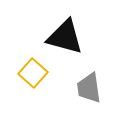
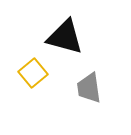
yellow square: rotated 8 degrees clockwise
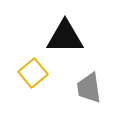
black triangle: rotated 15 degrees counterclockwise
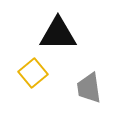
black triangle: moved 7 px left, 3 px up
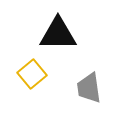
yellow square: moved 1 px left, 1 px down
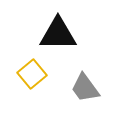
gray trapezoid: moved 4 px left; rotated 28 degrees counterclockwise
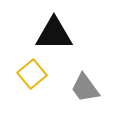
black triangle: moved 4 px left
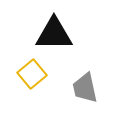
gray trapezoid: rotated 24 degrees clockwise
